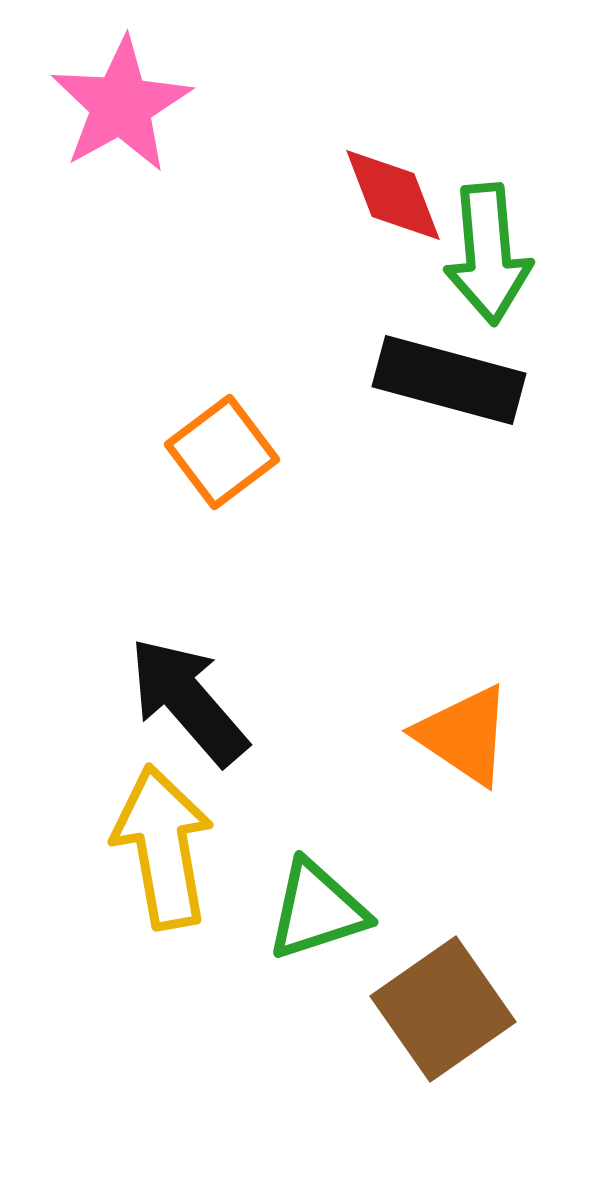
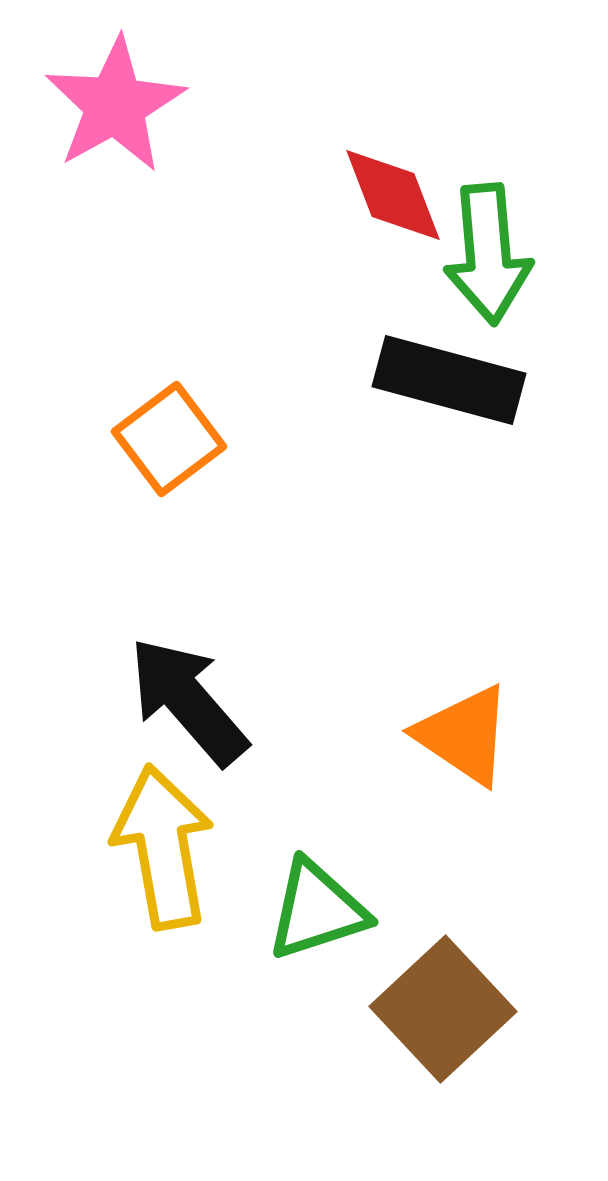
pink star: moved 6 px left
orange square: moved 53 px left, 13 px up
brown square: rotated 8 degrees counterclockwise
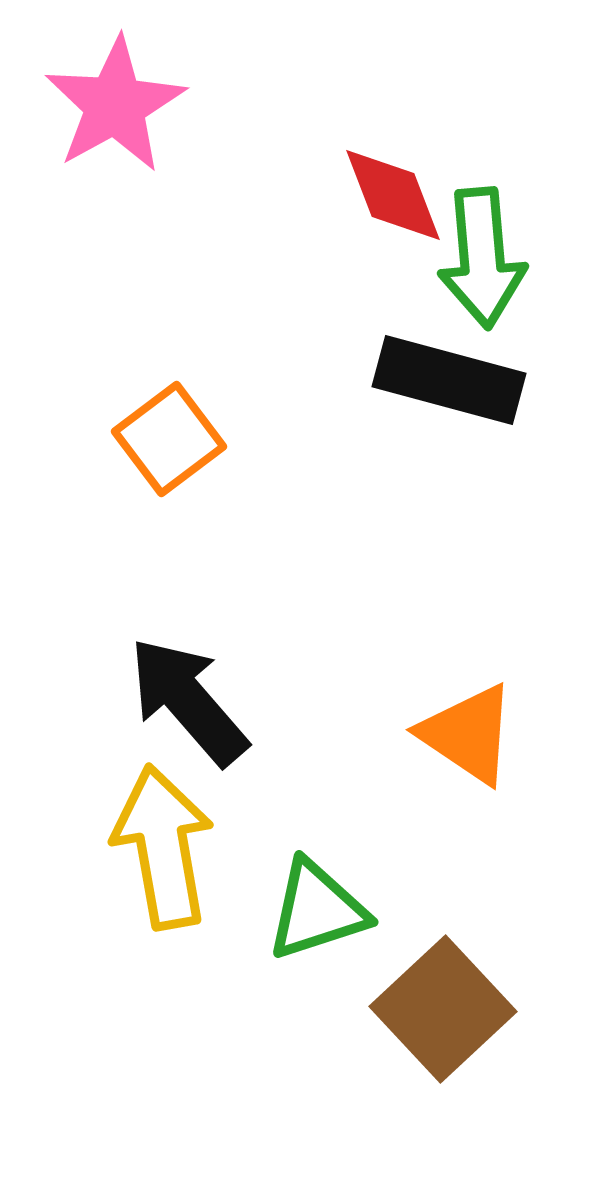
green arrow: moved 6 px left, 4 px down
orange triangle: moved 4 px right, 1 px up
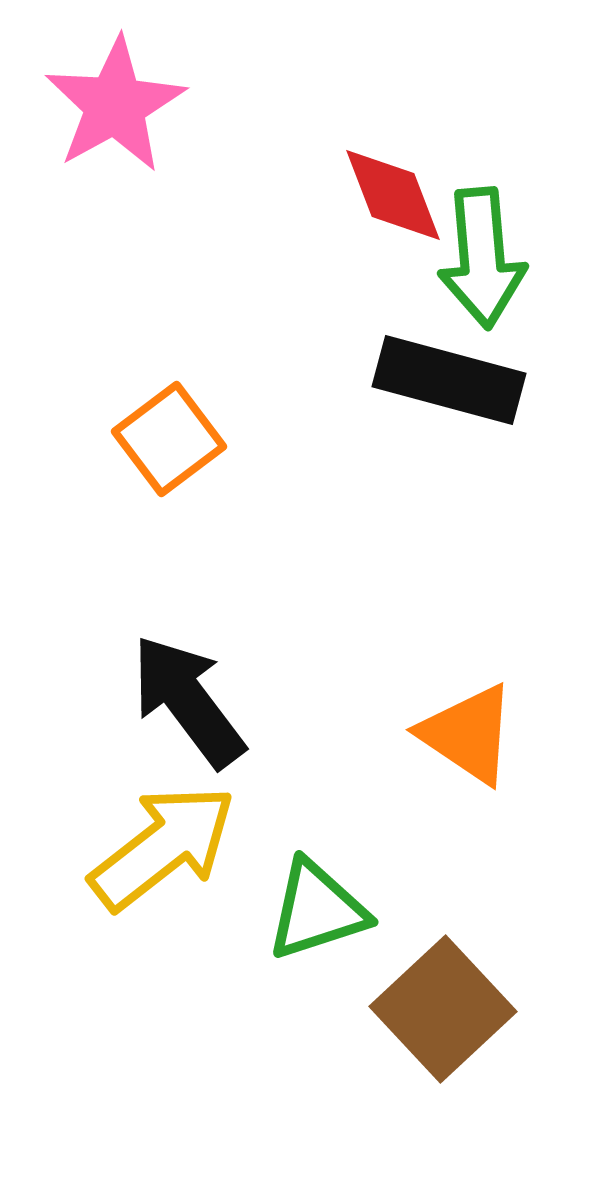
black arrow: rotated 4 degrees clockwise
yellow arrow: rotated 62 degrees clockwise
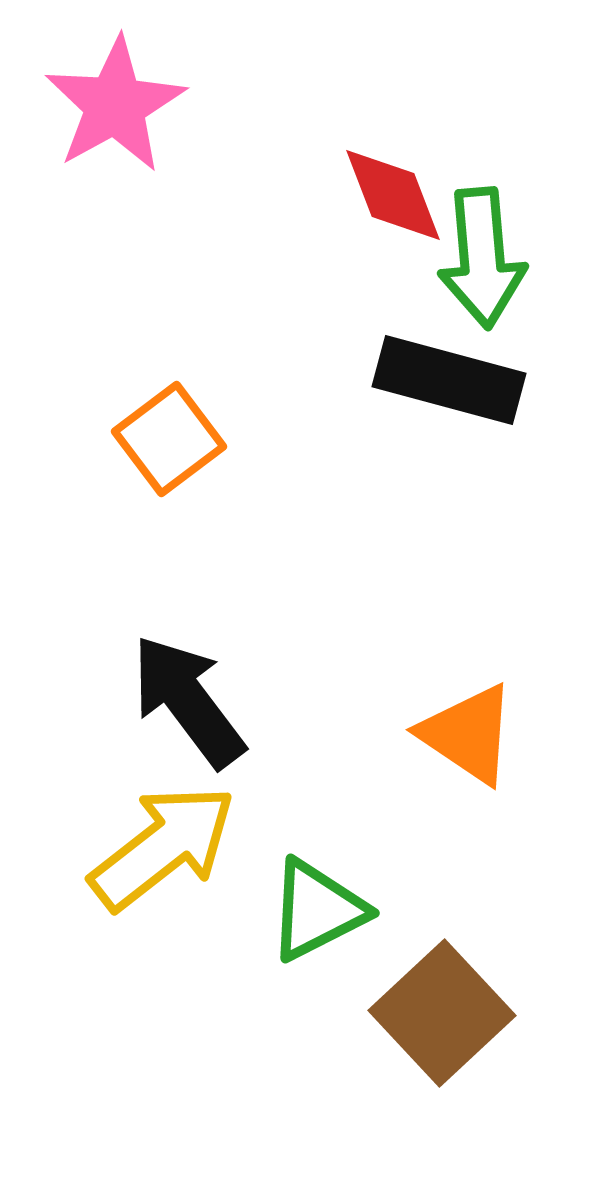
green triangle: rotated 9 degrees counterclockwise
brown square: moved 1 px left, 4 px down
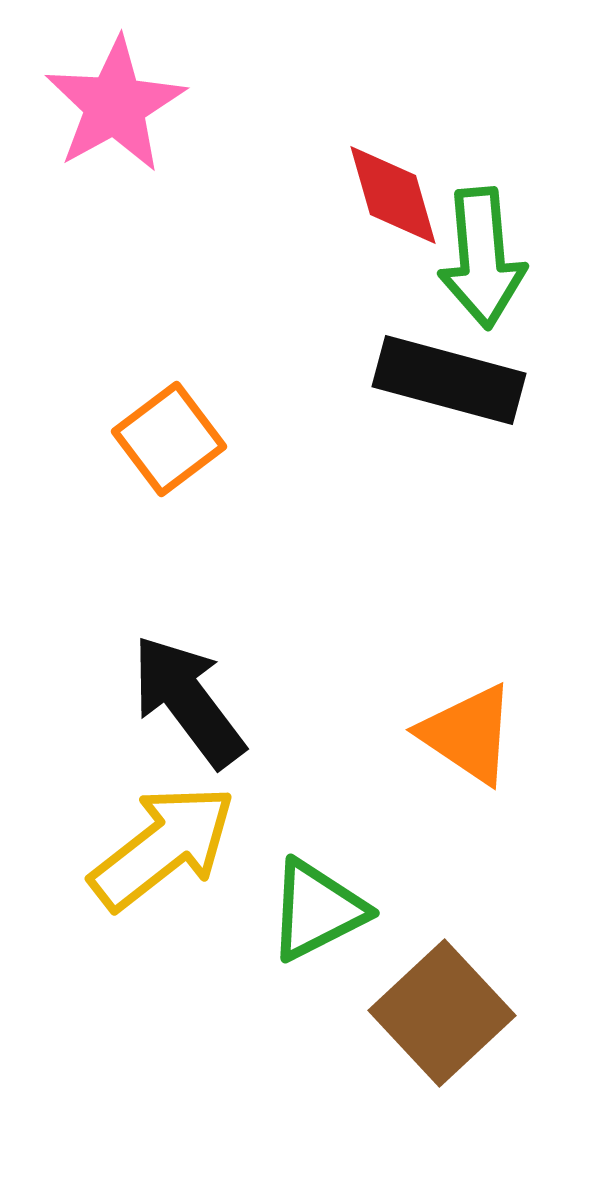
red diamond: rotated 5 degrees clockwise
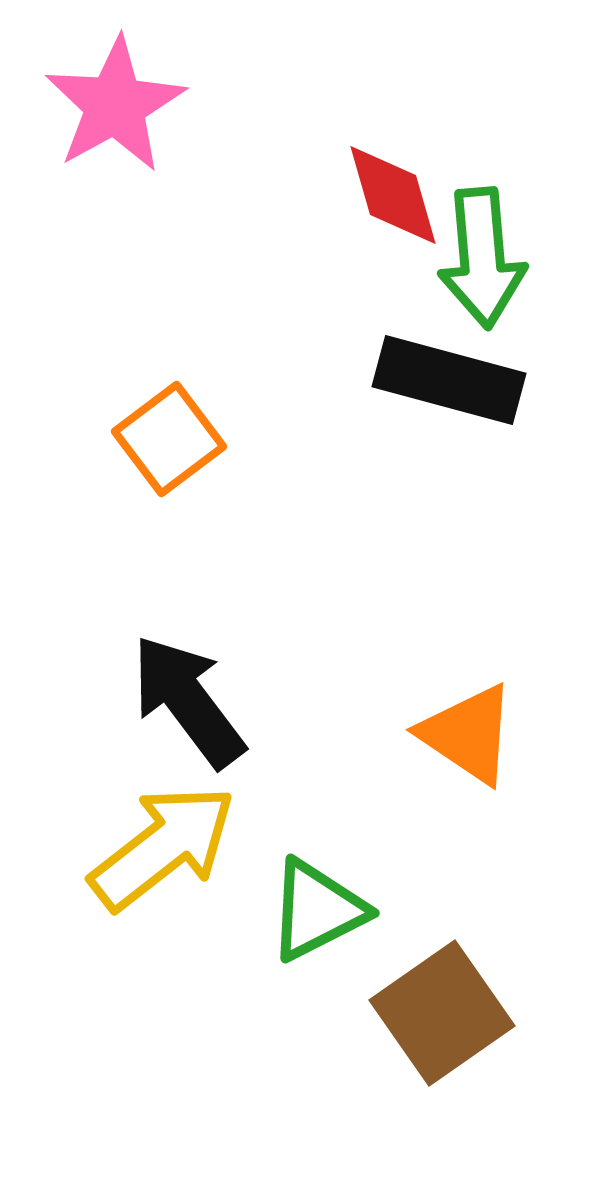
brown square: rotated 8 degrees clockwise
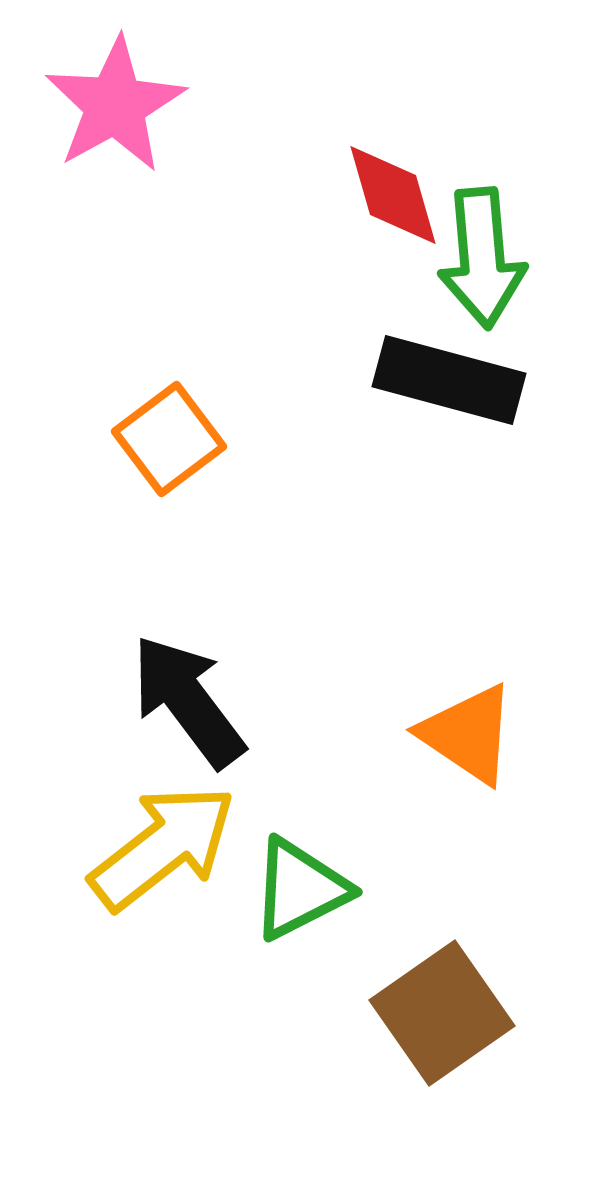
green triangle: moved 17 px left, 21 px up
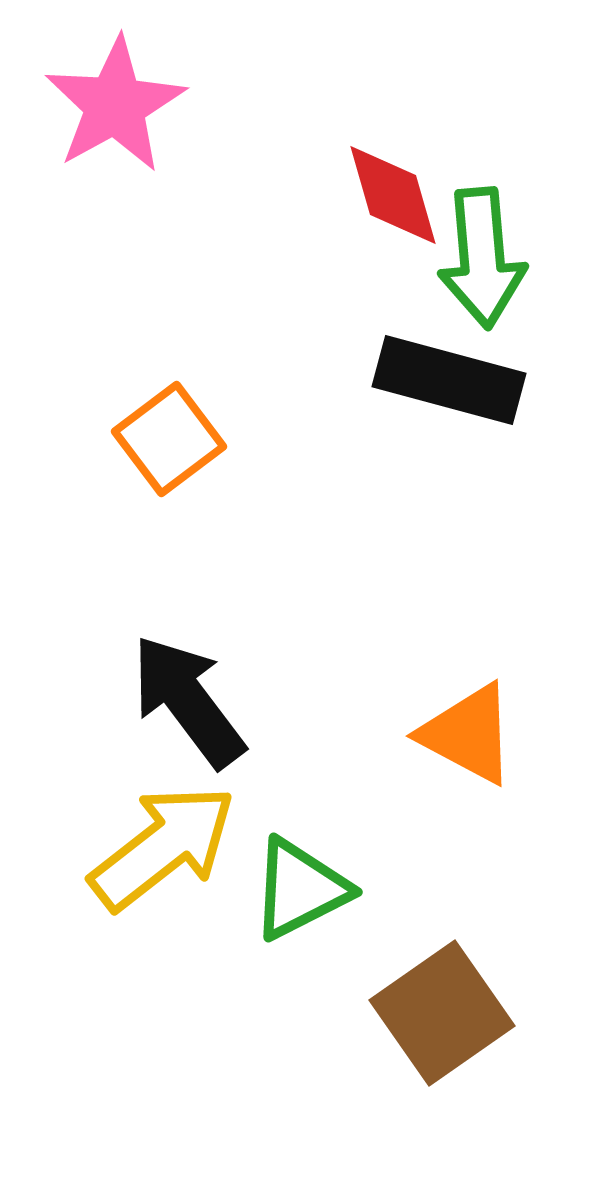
orange triangle: rotated 6 degrees counterclockwise
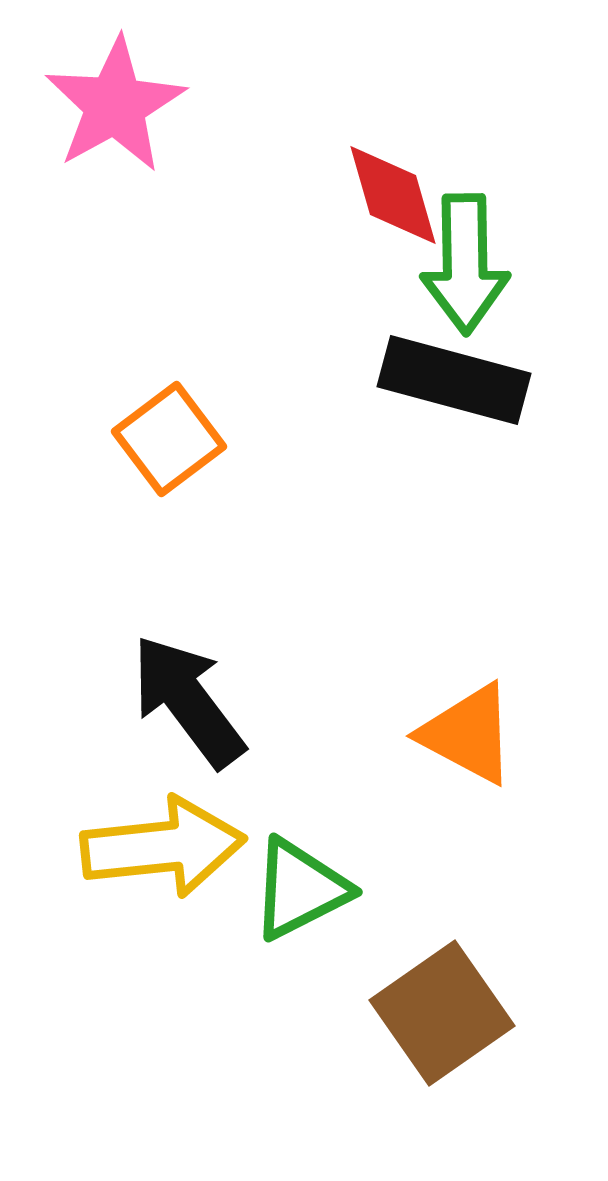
green arrow: moved 17 px left, 6 px down; rotated 4 degrees clockwise
black rectangle: moved 5 px right
yellow arrow: rotated 32 degrees clockwise
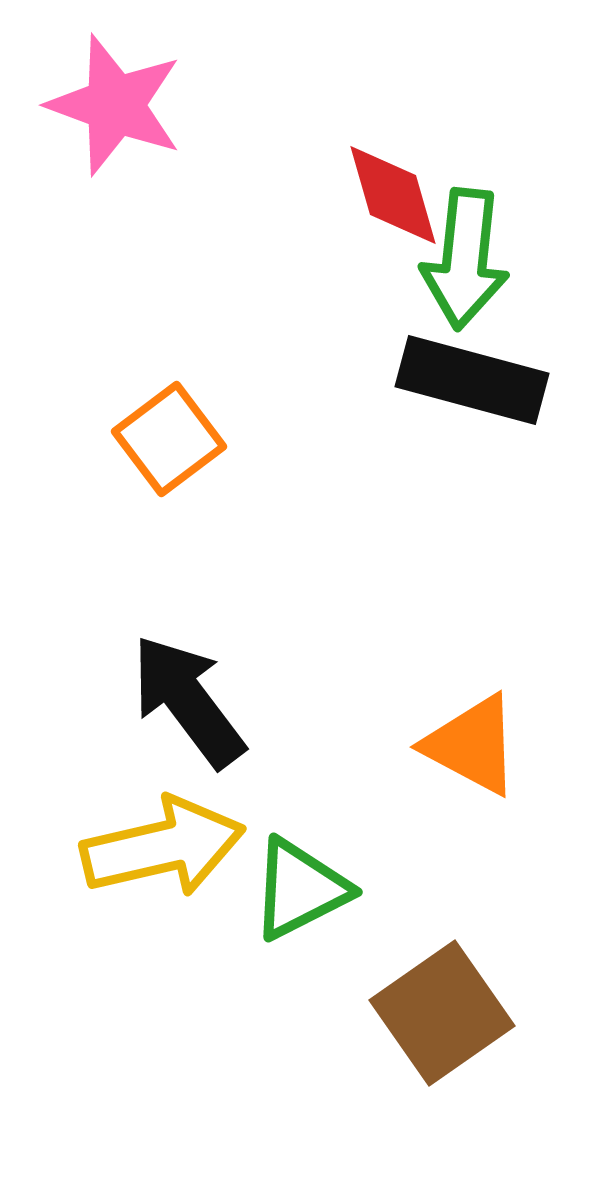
pink star: rotated 23 degrees counterclockwise
green arrow: moved 5 px up; rotated 7 degrees clockwise
black rectangle: moved 18 px right
orange triangle: moved 4 px right, 11 px down
yellow arrow: rotated 7 degrees counterclockwise
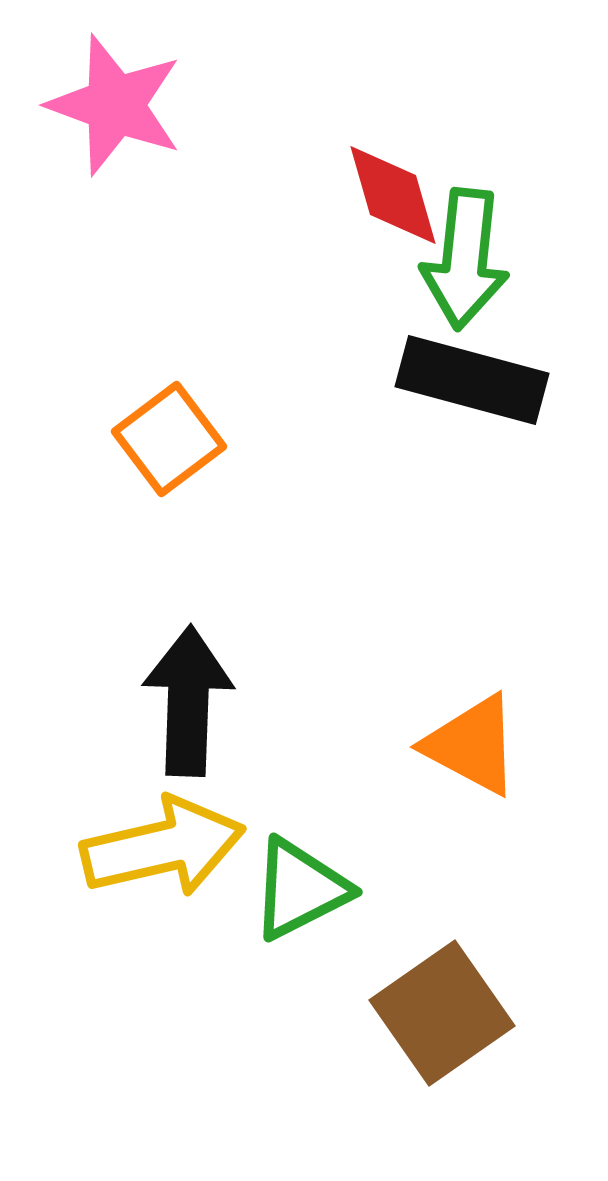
black arrow: rotated 39 degrees clockwise
